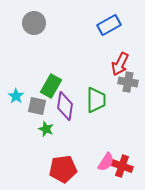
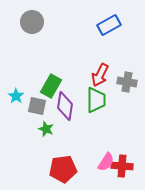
gray circle: moved 2 px left, 1 px up
red arrow: moved 20 px left, 11 px down
gray cross: moved 1 px left
red cross: rotated 15 degrees counterclockwise
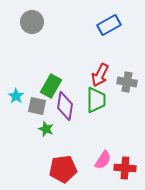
pink semicircle: moved 3 px left, 2 px up
red cross: moved 3 px right, 2 px down
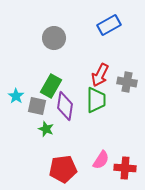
gray circle: moved 22 px right, 16 px down
pink semicircle: moved 2 px left
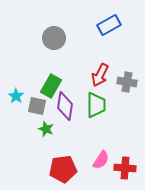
green trapezoid: moved 5 px down
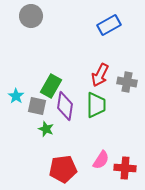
gray circle: moved 23 px left, 22 px up
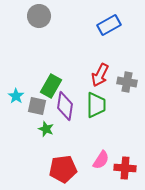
gray circle: moved 8 px right
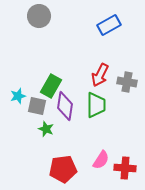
cyan star: moved 2 px right; rotated 21 degrees clockwise
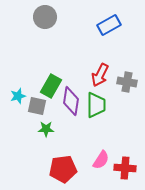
gray circle: moved 6 px right, 1 px down
purple diamond: moved 6 px right, 5 px up
green star: rotated 21 degrees counterclockwise
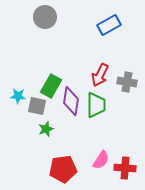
cyan star: rotated 21 degrees clockwise
green star: rotated 21 degrees counterclockwise
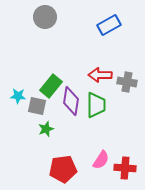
red arrow: rotated 65 degrees clockwise
green rectangle: rotated 10 degrees clockwise
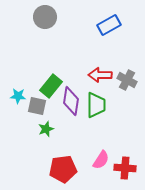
gray cross: moved 2 px up; rotated 18 degrees clockwise
